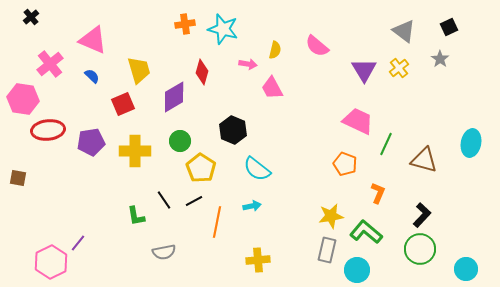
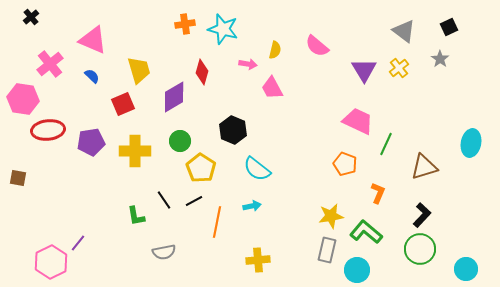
brown triangle at (424, 160): moved 7 px down; rotated 32 degrees counterclockwise
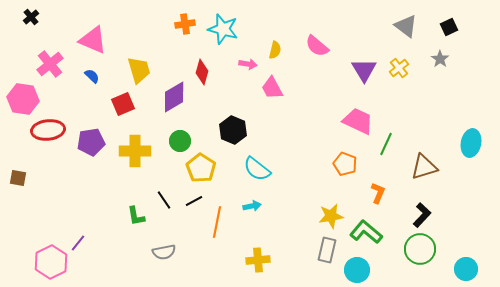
gray triangle at (404, 31): moved 2 px right, 5 px up
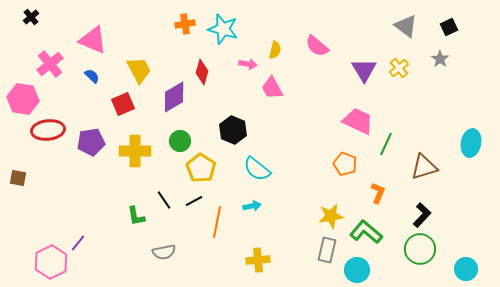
yellow trapezoid at (139, 70): rotated 12 degrees counterclockwise
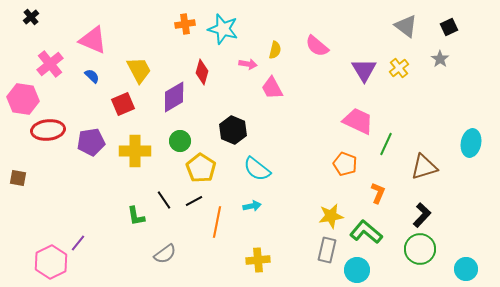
gray semicircle at (164, 252): moved 1 px right, 2 px down; rotated 25 degrees counterclockwise
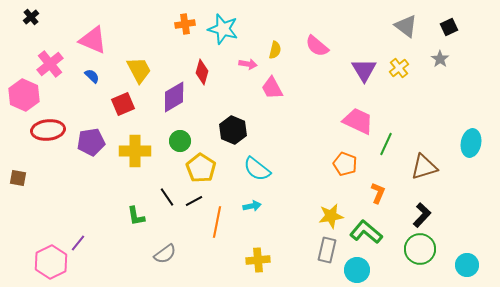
pink hexagon at (23, 99): moved 1 px right, 4 px up; rotated 16 degrees clockwise
black line at (164, 200): moved 3 px right, 3 px up
cyan circle at (466, 269): moved 1 px right, 4 px up
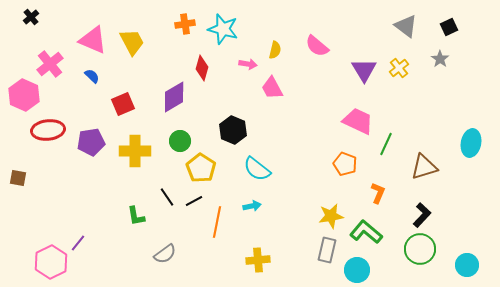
yellow trapezoid at (139, 70): moved 7 px left, 28 px up
red diamond at (202, 72): moved 4 px up
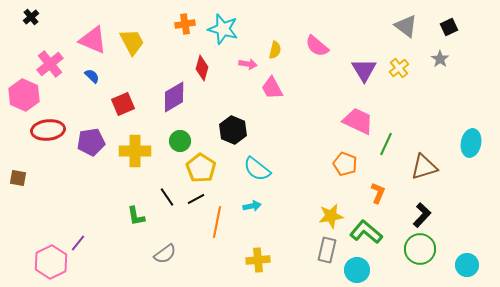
black line at (194, 201): moved 2 px right, 2 px up
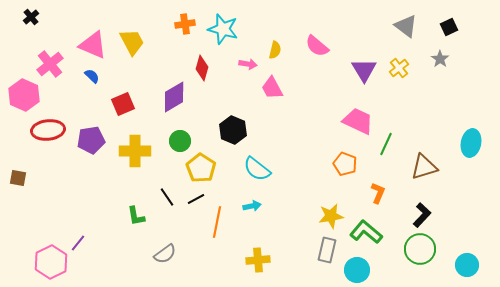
pink triangle at (93, 40): moved 5 px down
purple pentagon at (91, 142): moved 2 px up
